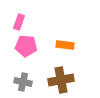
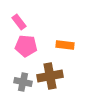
pink rectangle: rotated 56 degrees counterclockwise
brown cross: moved 11 px left, 4 px up
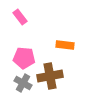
pink rectangle: moved 1 px right, 5 px up
pink pentagon: moved 2 px left, 12 px down
gray cross: moved 1 px down; rotated 18 degrees clockwise
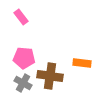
pink rectangle: moved 1 px right
orange rectangle: moved 17 px right, 18 px down
brown cross: rotated 20 degrees clockwise
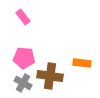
pink rectangle: moved 2 px right
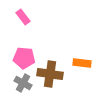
brown cross: moved 2 px up
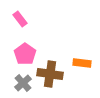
pink rectangle: moved 3 px left, 2 px down
pink pentagon: moved 1 px right, 4 px up; rotated 30 degrees clockwise
gray cross: rotated 18 degrees clockwise
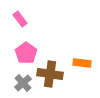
pink pentagon: moved 1 px right, 1 px up
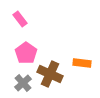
brown cross: rotated 15 degrees clockwise
